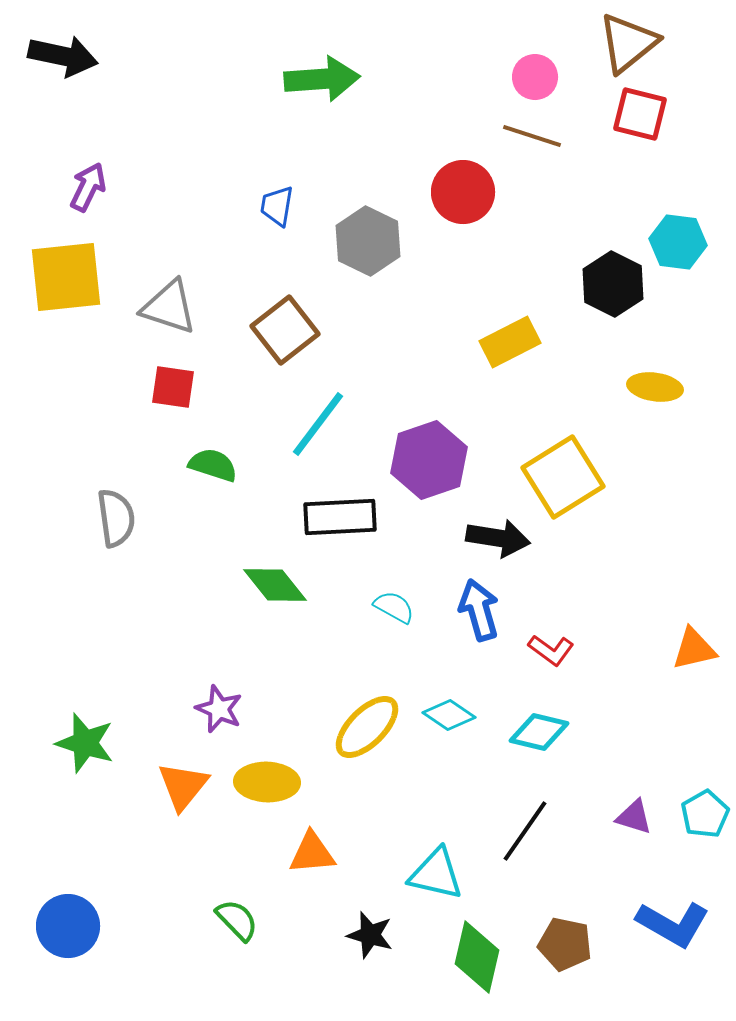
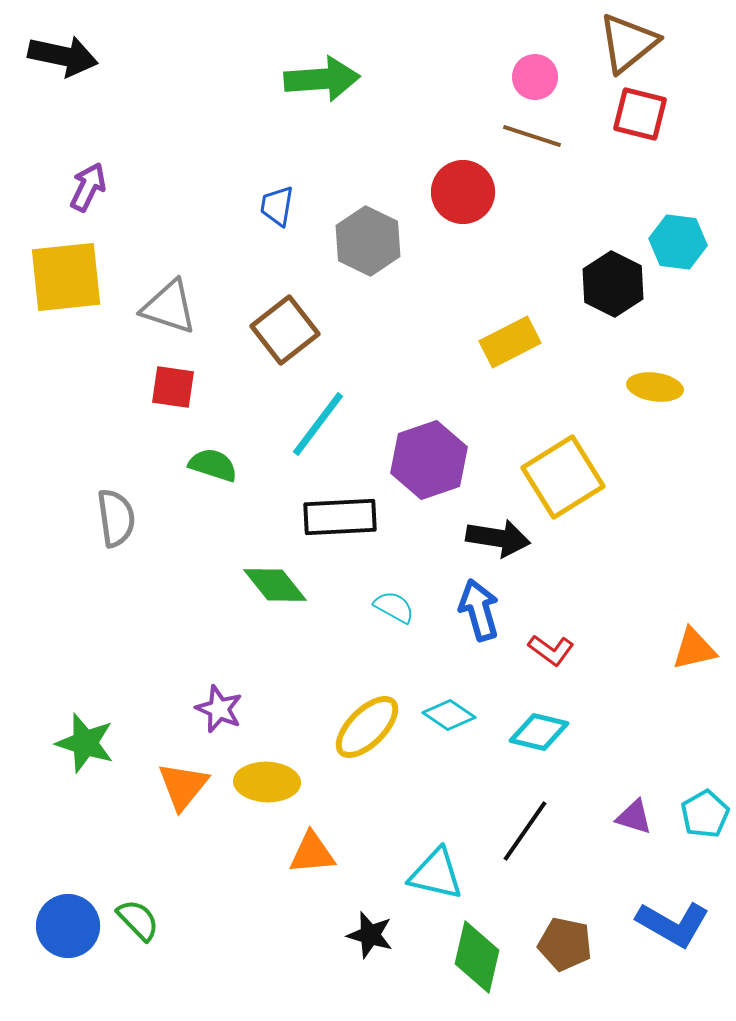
green semicircle at (237, 920): moved 99 px left
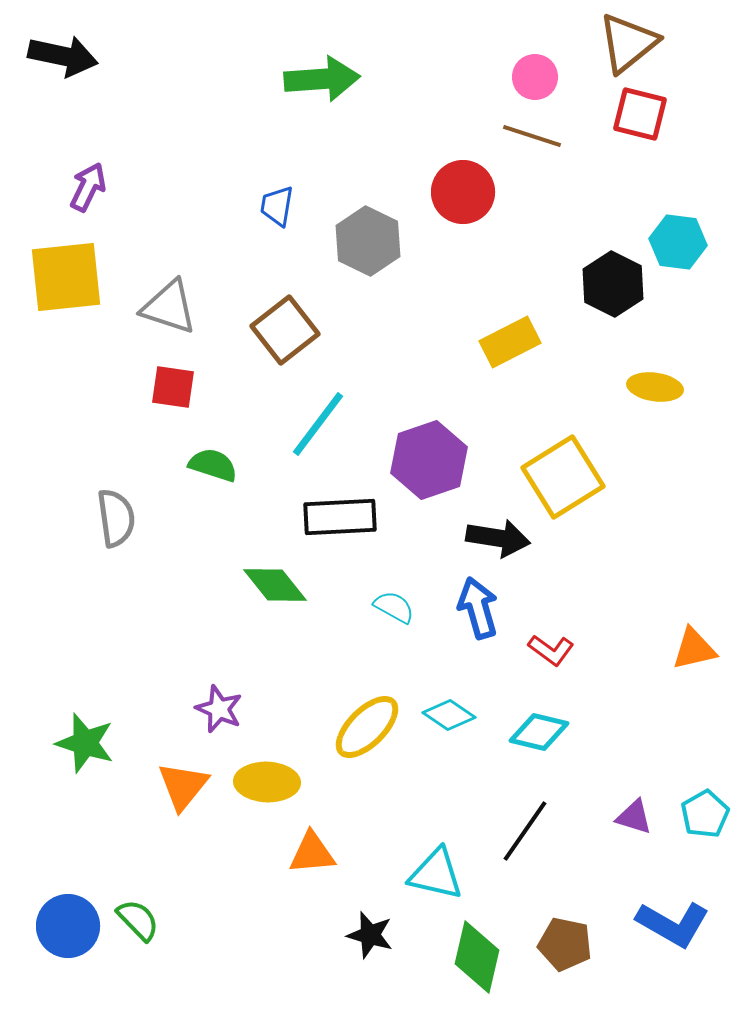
blue arrow at (479, 610): moved 1 px left, 2 px up
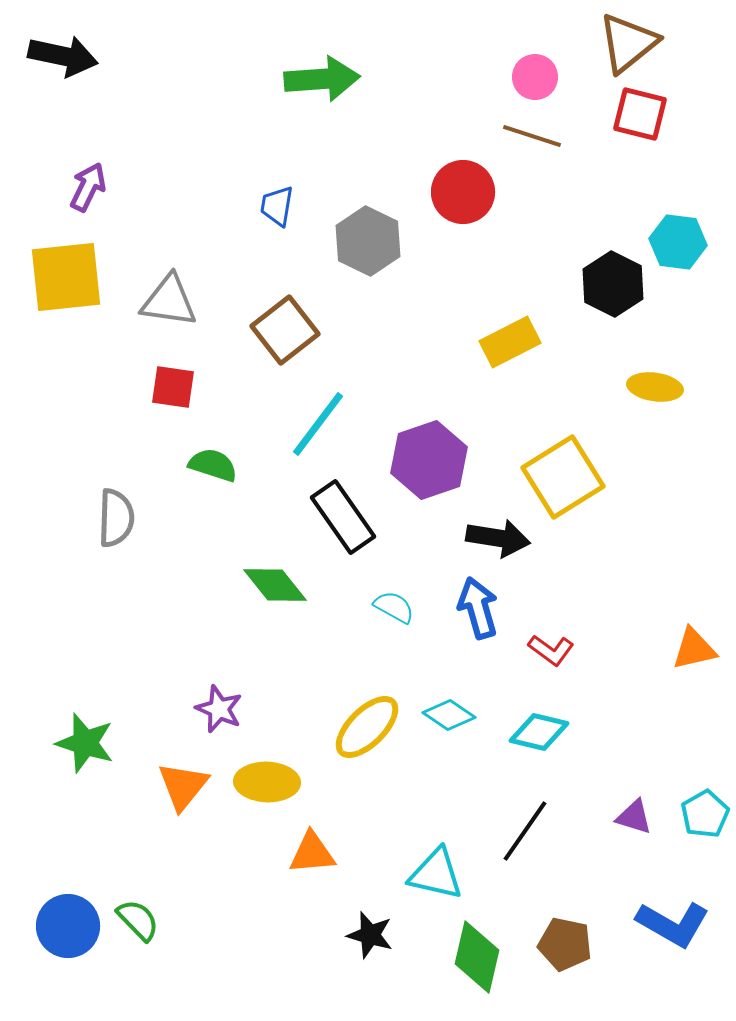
gray triangle at (169, 307): moved 6 px up; rotated 10 degrees counterclockwise
black rectangle at (340, 517): moved 3 px right; rotated 58 degrees clockwise
gray semicircle at (116, 518): rotated 10 degrees clockwise
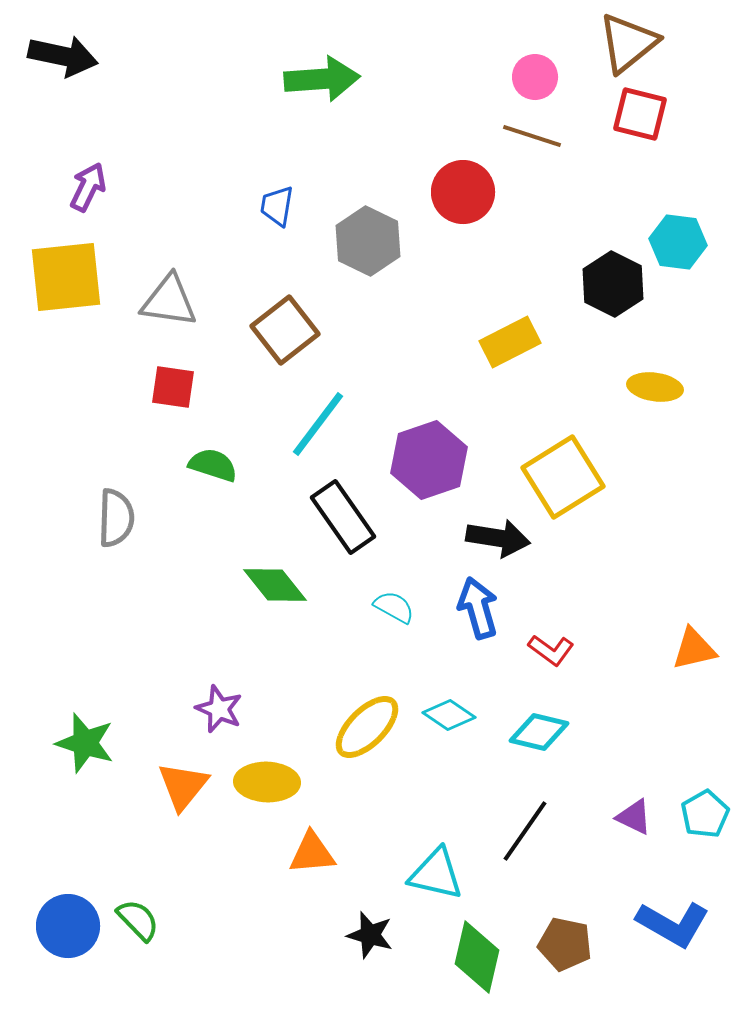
purple triangle at (634, 817): rotated 9 degrees clockwise
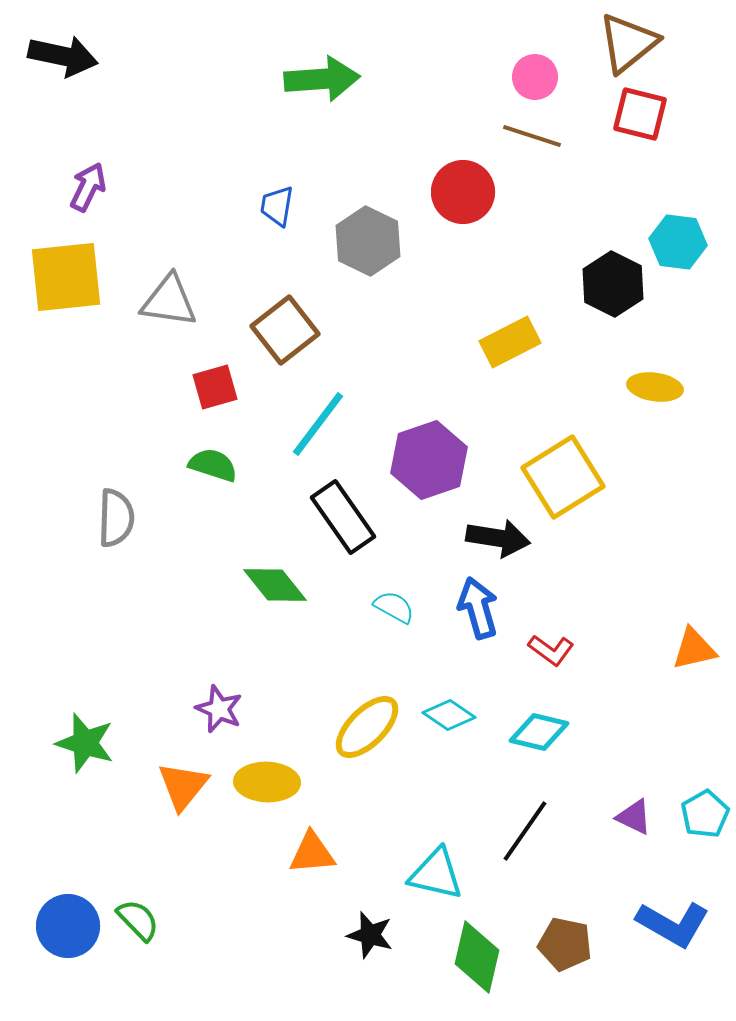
red square at (173, 387): moved 42 px right; rotated 24 degrees counterclockwise
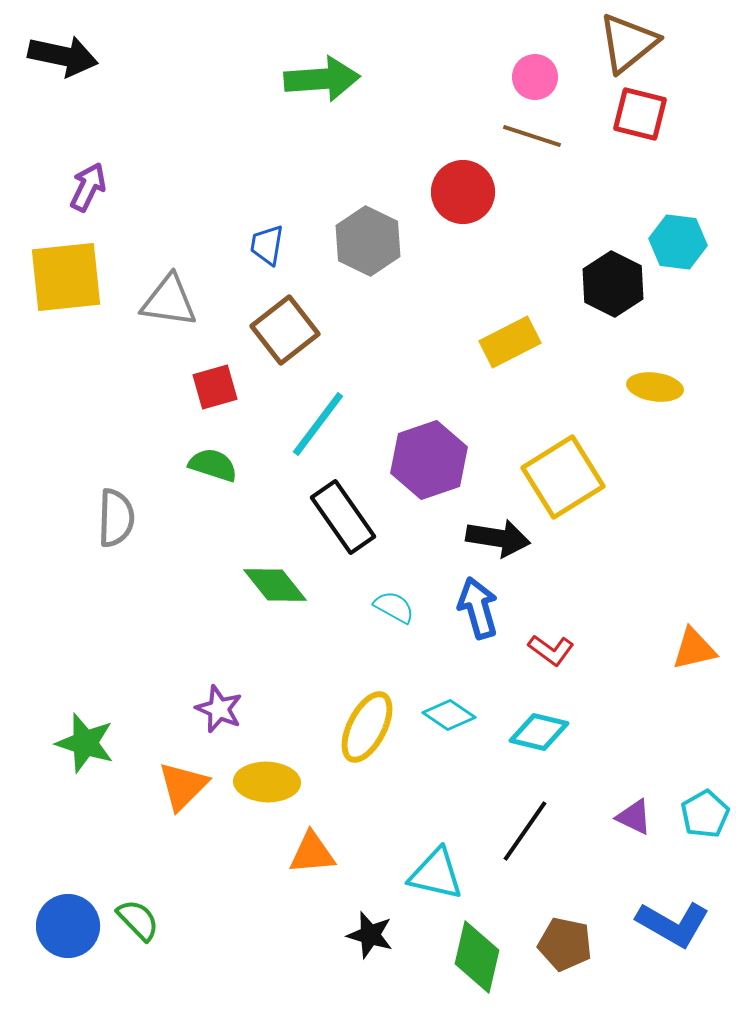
blue trapezoid at (277, 206): moved 10 px left, 39 px down
yellow ellipse at (367, 727): rotated 18 degrees counterclockwise
orange triangle at (183, 786): rotated 6 degrees clockwise
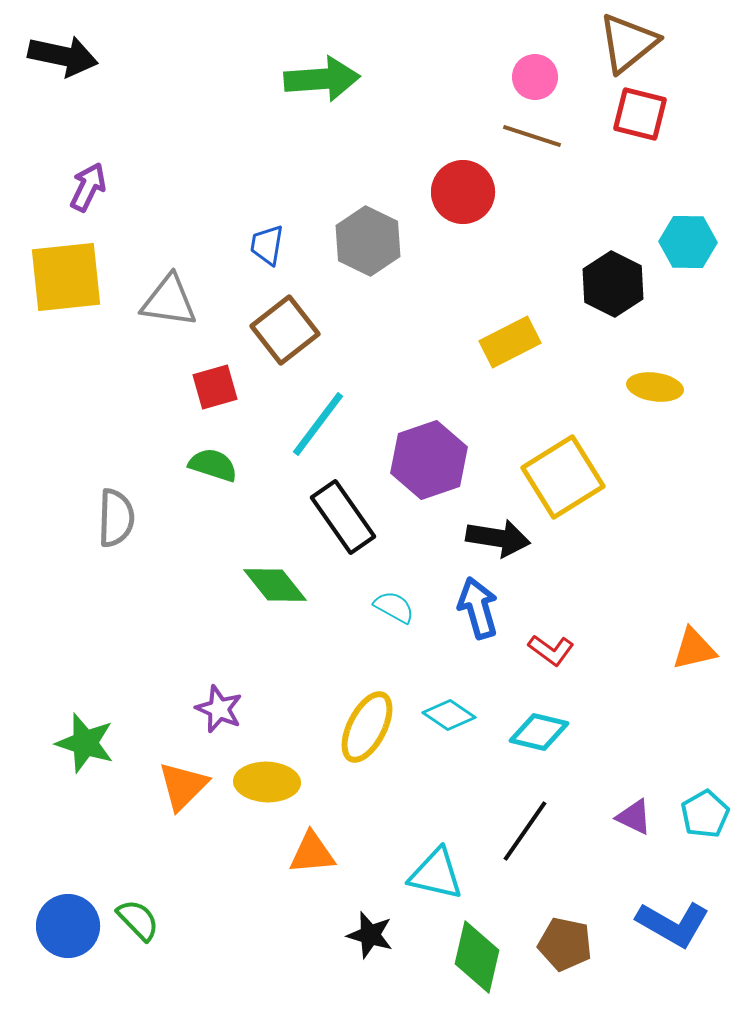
cyan hexagon at (678, 242): moved 10 px right; rotated 6 degrees counterclockwise
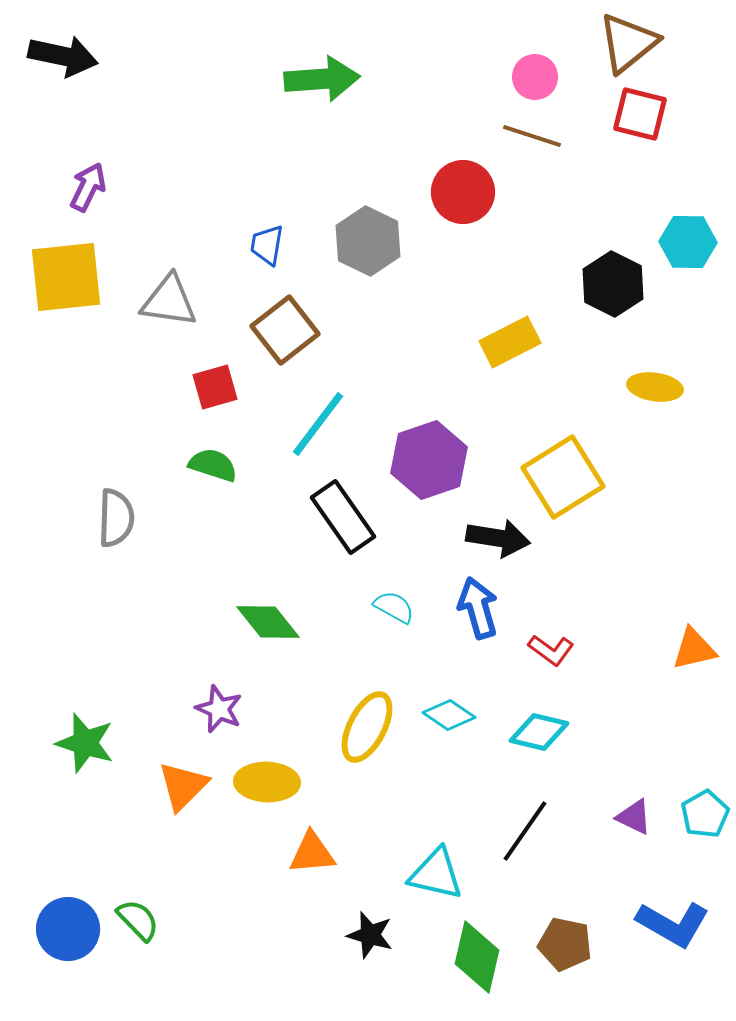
green diamond at (275, 585): moved 7 px left, 37 px down
blue circle at (68, 926): moved 3 px down
